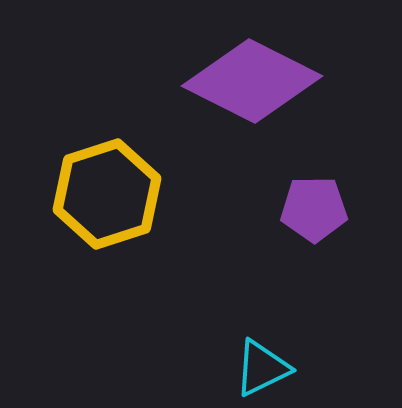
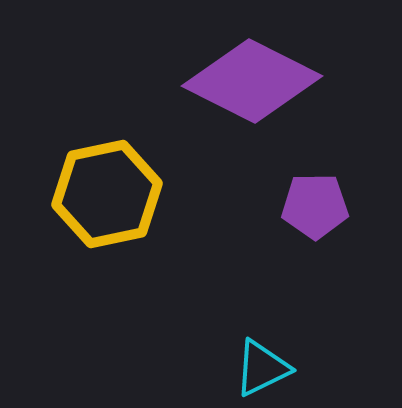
yellow hexagon: rotated 6 degrees clockwise
purple pentagon: moved 1 px right, 3 px up
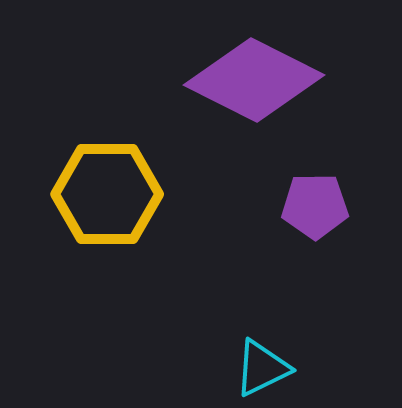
purple diamond: moved 2 px right, 1 px up
yellow hexagon: rotated 12 degrees clockwise
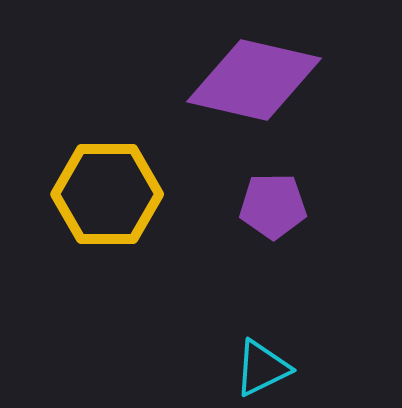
purple diamond: rotated 14 degrees counterclockwise
purple pentagon: moved 42 px left
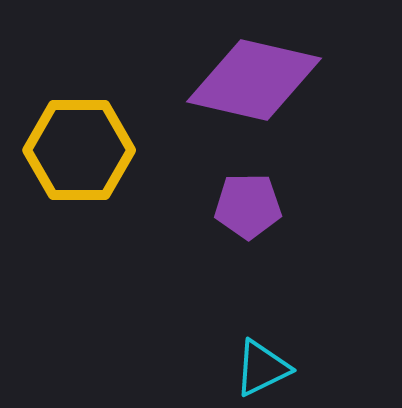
yellow hexagon: moved 28 px left, 44 px up
purple pentagon: moved 25 px left
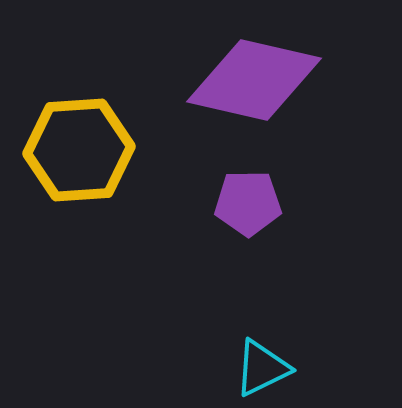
yellow hexagon: rotated 4 degrees counterclockwise
purple pentagon: moved 3 px up
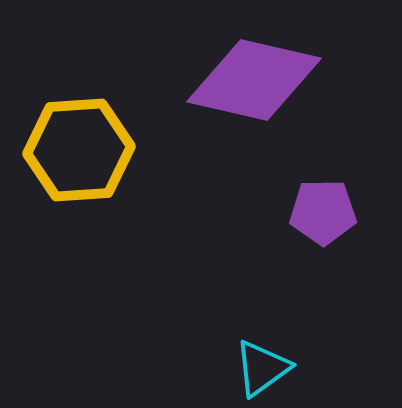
purple pentagon: moved 75 px right, 9 px down
cyan triangle: rotated 10 degrees counterclockwise
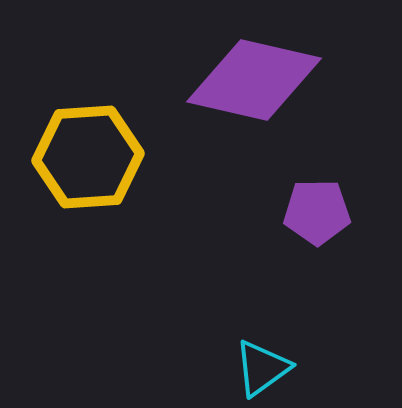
yellow hexagon: moved 9 px right, 7 px down
purple pentagon: moved 6 px left
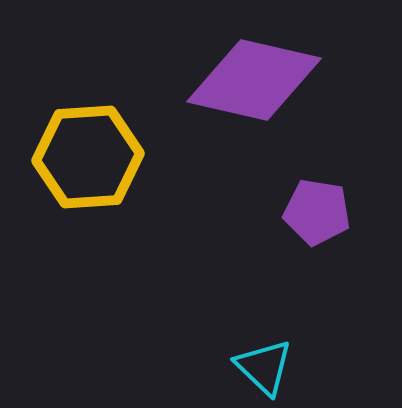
purple pentagon: rotated 10 degrees clockwise
cyan triangle: moved 2 px right, 1 px up; rotated 40 degrees counterclockwise
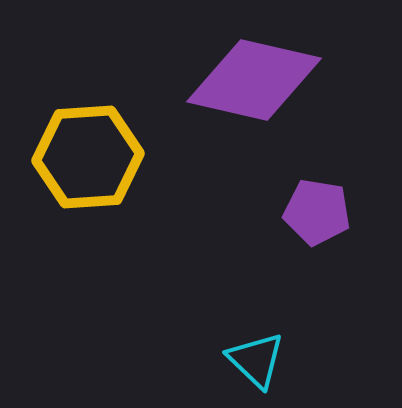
cyan triangle: moved 8 px left, 7 px up
